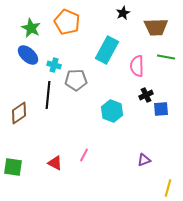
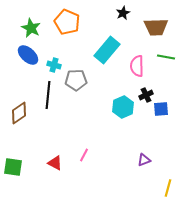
cyan rectangle: rotated 12 degrees clockwise
cyan hexagon: moved 11 px right, 4 px up; rotated 15 degrees clockwise
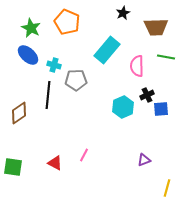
black cross: moved 1 px right
yellow line: moved 1 px left
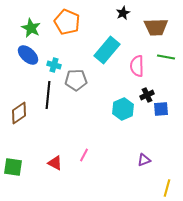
cyan hexagon: moved 2 px down
